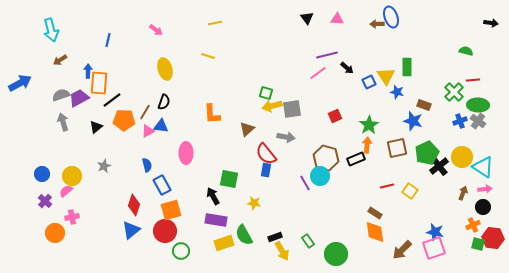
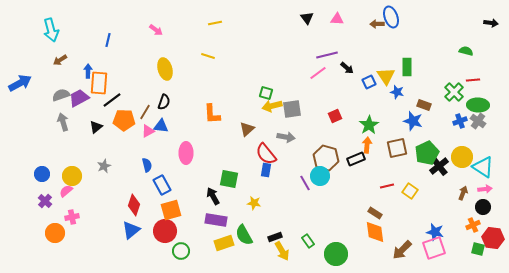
green square at (478, 244): moved 5 px down
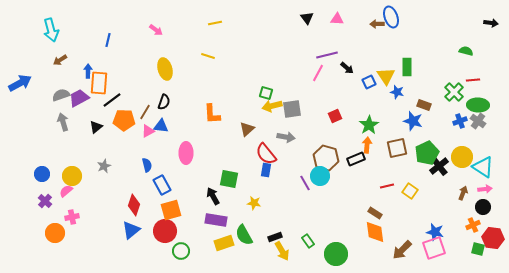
pink line at (318, 73): rotated 24 degrees counterclockwise
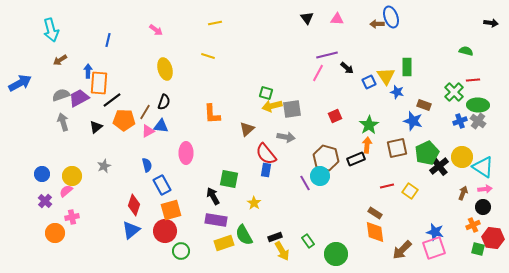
yellow star at (254, 203): rotated 24 degrees clockwise
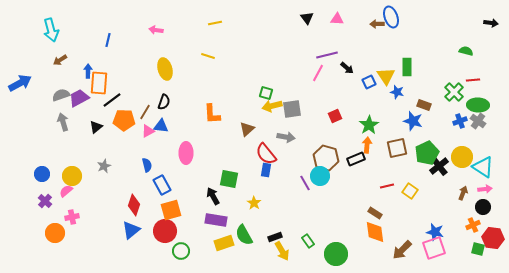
pink arrow at (156, 30): rotated 152 degrees clockwise
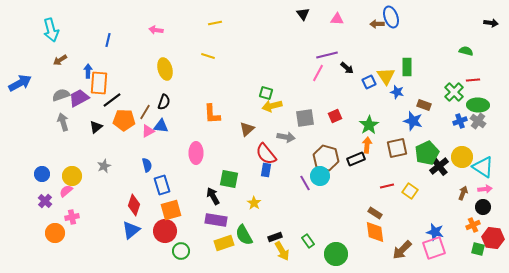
black triangle at (307, 18): moved 4 px left, 4 px up
gray square at (292, 109): moved 13 px right, 9 px down
pink ellipse at (186, 153): moved 10 px right
blue rectangle at (162, 185): rotated 12 degrees clockwise
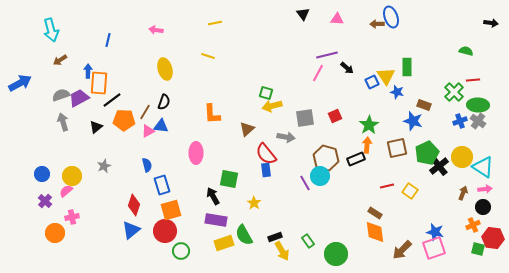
blue square at (369, 82): moved 3 px right
blue rectangle at (266, 170): rotated 16 degrees counterclockwise
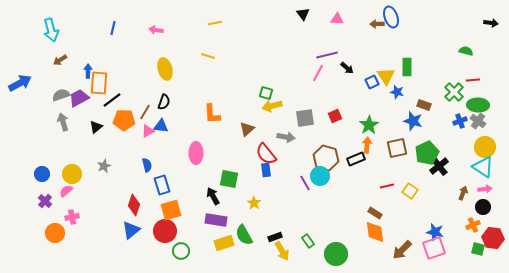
blue line at (108, 40): moved 5 px right, 12 px up
yellow circle at (462, 157): moved 23 px right, 10 px up
yellow circle at (72, 176): moved 2 px up
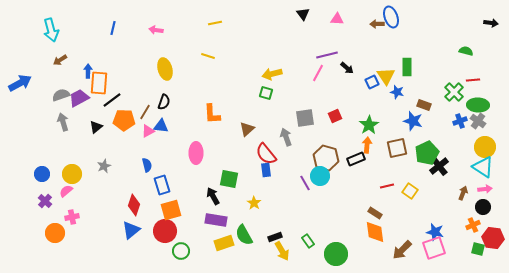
yellow arrow at (272, 106): moved 32 px up
gray arrow at (286, 137): rotated 120 degrees counterclockwise
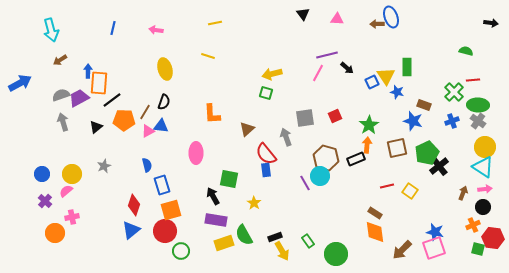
blue cross at (460, 121): moved 8 px left
